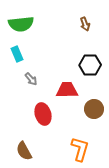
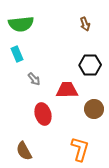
gray arrow: moved 3 px right
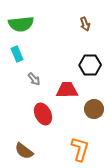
red ellipse: rotated 10 degrees counterclockwise
brown semicircle: rotated 24 degrees counterclockwise
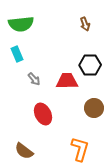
red trapezoid: moved 9 px up
brown circle: moved 1 px up
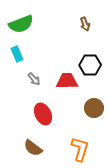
green semicircle: rotated 15 degrees counterclockwise
brown semicircle: moved 9 px right, 3 px up
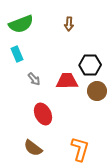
brown arrow: moved 16 px left; rotated 24 degrees clockwise
brown circle: moved 3 px right, 17 px up
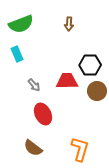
gray arrow: moved 6 px down
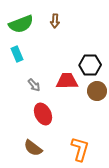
brown arrow: moved 14 px left, 3 px up
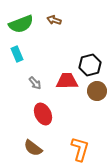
brown arrow: moved 1 px left, 1 px up; rotated 104 degrees clockwise
black hexagon: rotated 15 degrees counterclockwise
gray arrow: moved 1 px right, 2 px up
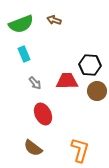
cyan rectangle: moved 7 px right
black hexagon: rotated 20 degrees clockwise
orange L-shape: moved 1 px down
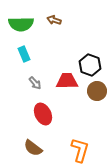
green semicircle: rotated 20 degrees clockwise
black hexagon: rotated 15 degrees clockwise
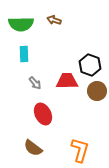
cyan rectangle: rotated 21 degrees clockwise
